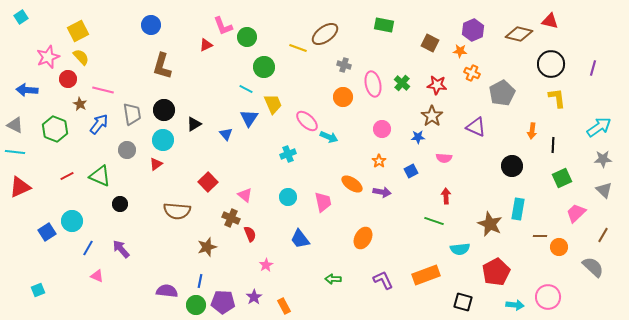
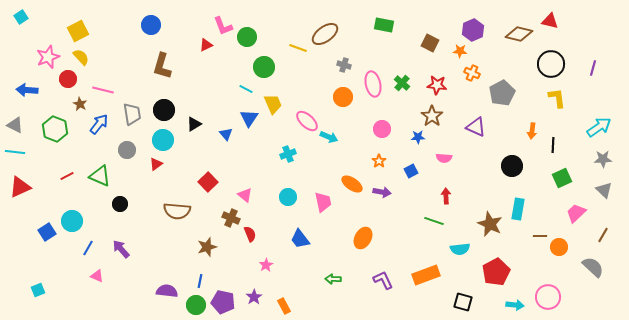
purple pentagon at (223, 302): rotated 10 degrees clockwise
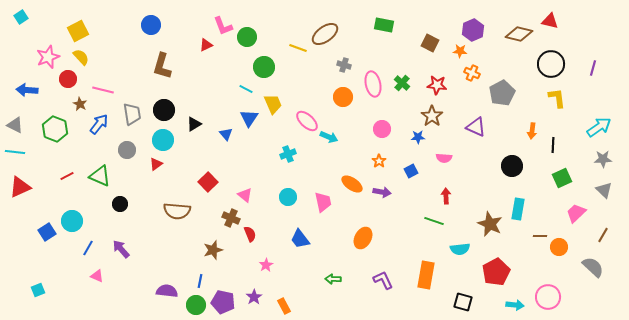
brown star at (207, 247): moved 6 px right, 3 px down
orange rectangle at (426, 275): rotated 60 degrees counterclockwise
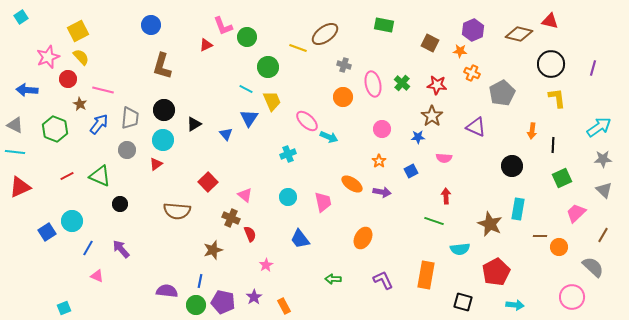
green circle at (264, 67): moved 4 px right
yellow trapezoid at (273, 104): moved 1 px left, 3 px up
gray trapezoid at (132, 114): moved 2 px left, 4 px down; rotated 15 degrees clockwise
cyan square at (38, 290): moved 26 px right, 18 px down
pink circle at (548, 297): moved 24 px right
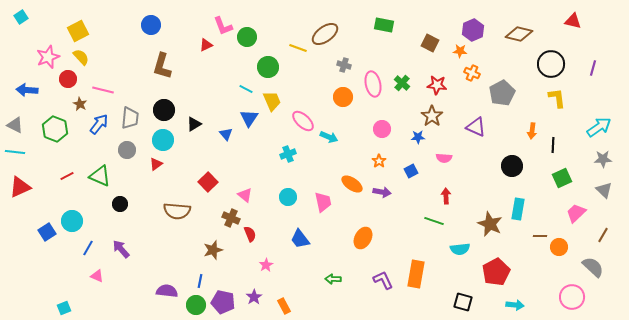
red triangle at (550, 21): moved 23 px right
pink ellipse at (307, 121): moved 4 px left
orange rectangle at (426, 275): moved 10 px left, 1 px up
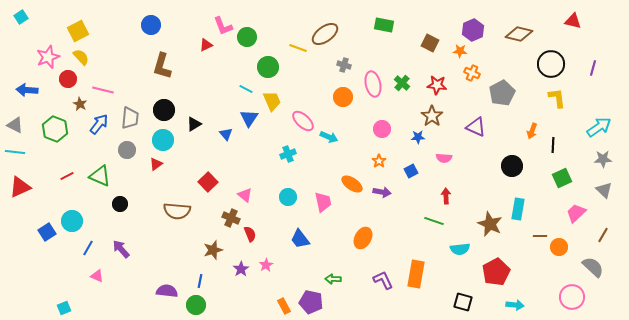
orange arrow at (532, 131): rotated 14 degrees clockwise
purple star at (254, 297): moved 13 px left, 28 px up
purple pentagon at (223, 302): moved 88 px right
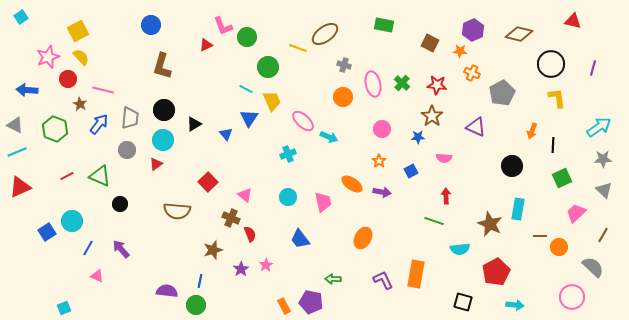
cyan line at (15, 152): moved 2 px right; rotated 30 degrees counterclockwise
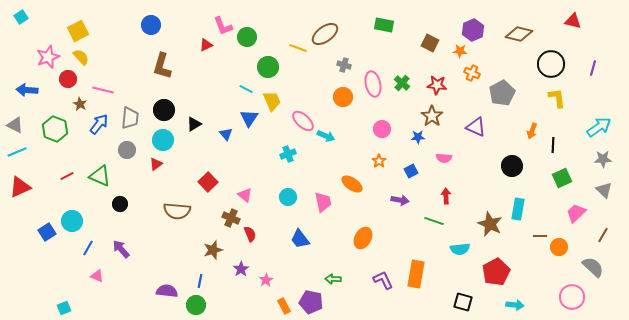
cyan arrow at (329, 137): moved 3 px left, 1 px up
purple arrow at (382, 192): moved 18 px right, 8 px down
pink star at (266, 265): moved 15 px down
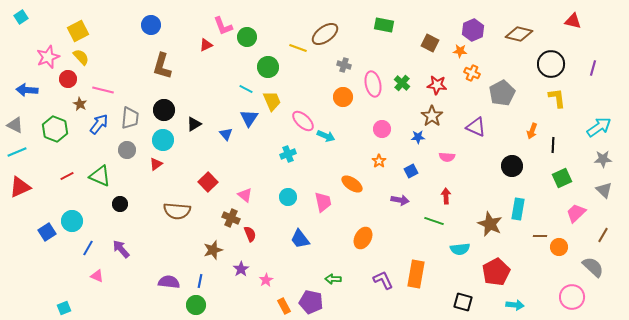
pink semicircle at (444, 158): moved 3 px right, 1 px up
purple semicircle at (167, 291): moved 2 px right, 9 px up
